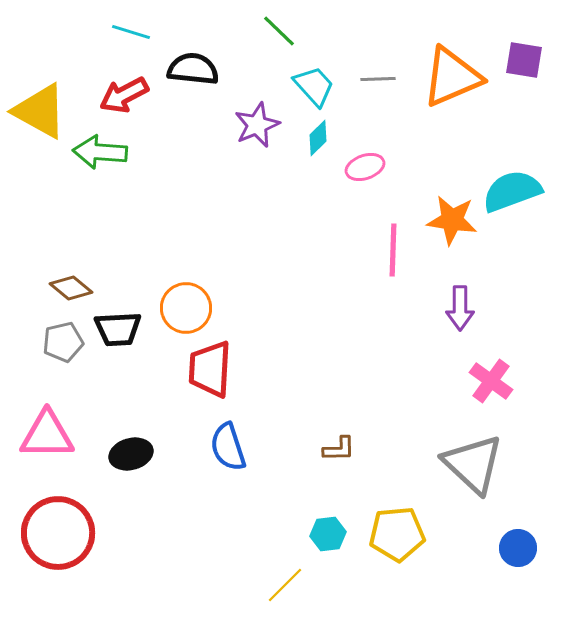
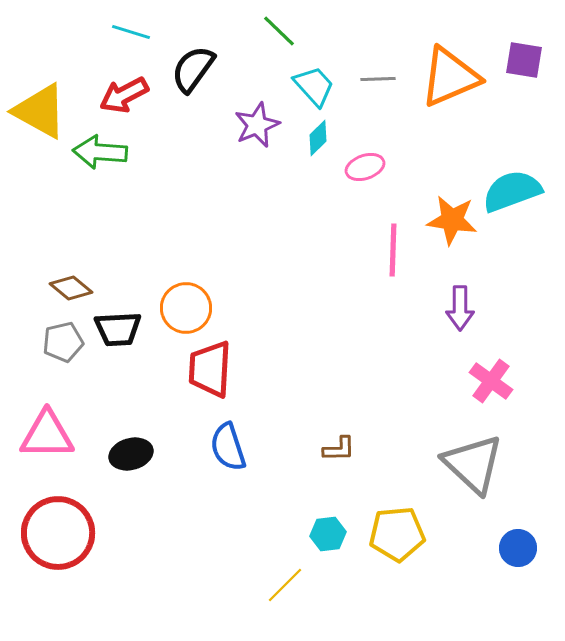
black semicircle: rotated 60 degrees counterclockwise
orange triangle: moved 2 px left
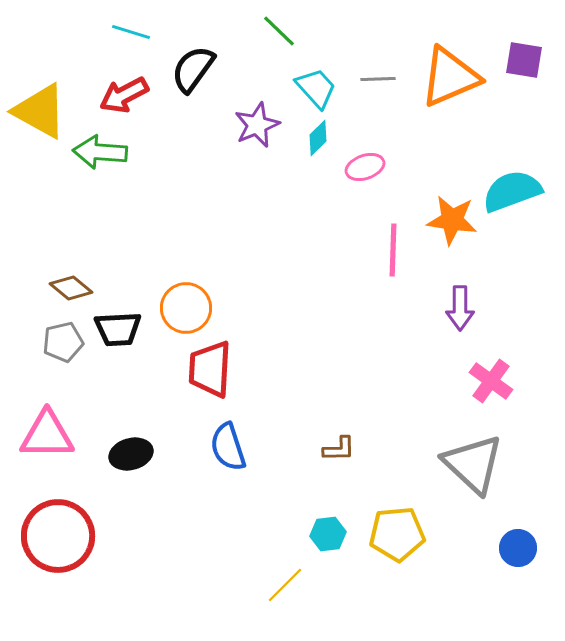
cyan trapezoid: moved 2 px right, 2 px down
red circle: moved 3 px down
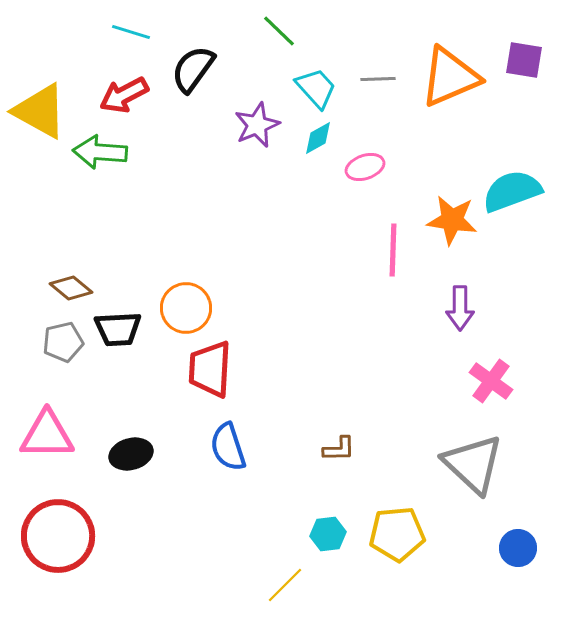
cyan diamond: rotated 15 degrees clockwise
